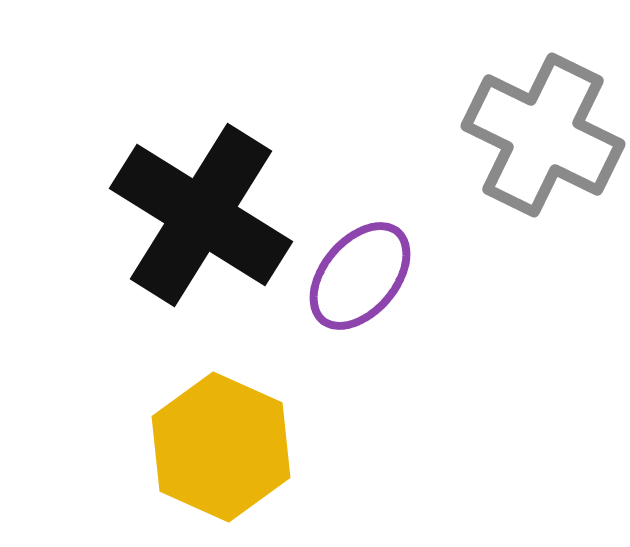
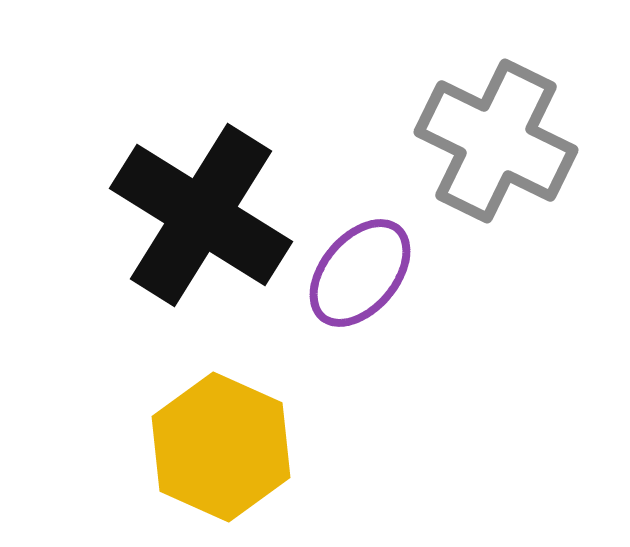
gray cross: moved 47 px left, 6 px down
purple ellipse: moved 3 px up
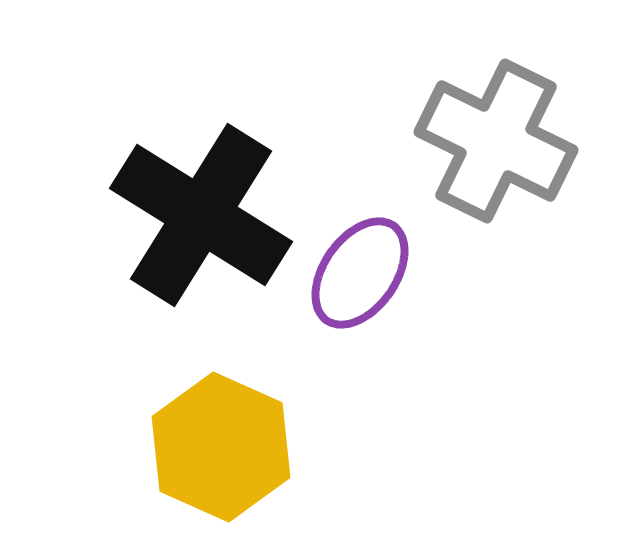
purple ellipse: rotated 5 degrees counterclockwise
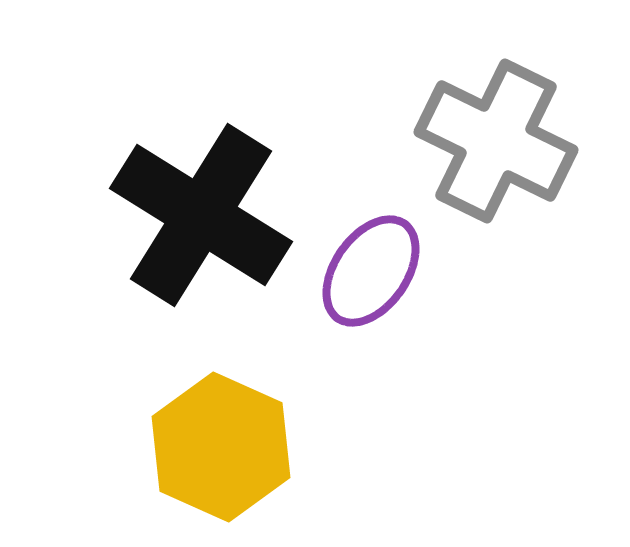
purple ellipse: moved 11 px right, 2 px up
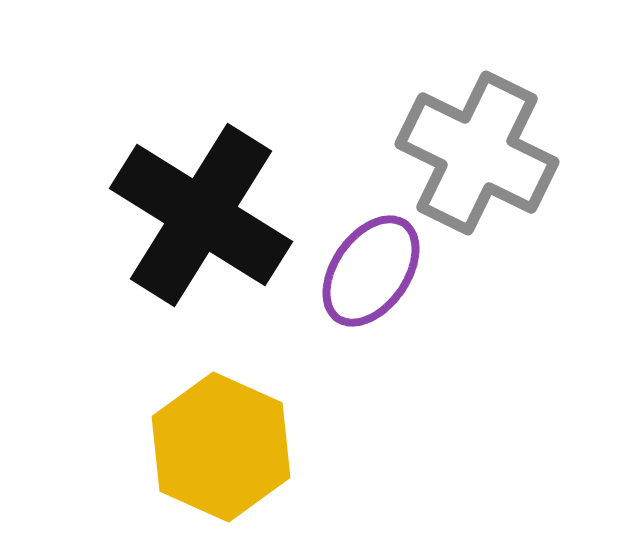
gray cross: moved 19 px left, 12 px down
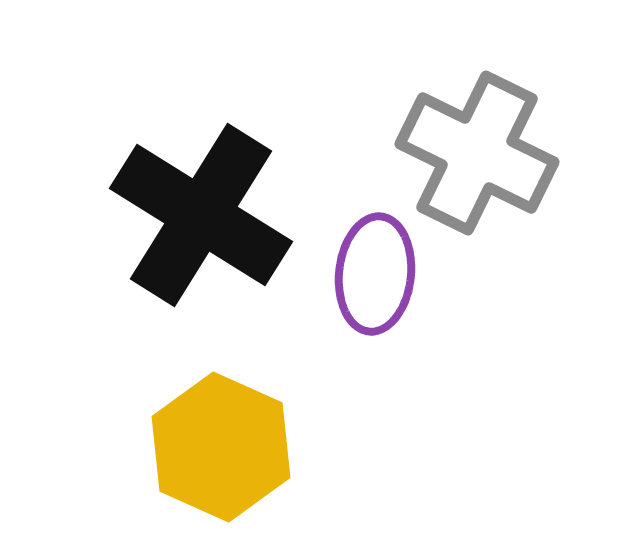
purple ellipse: moved 4 px right, 3 px down; rotated 29 degrees counterclockwise
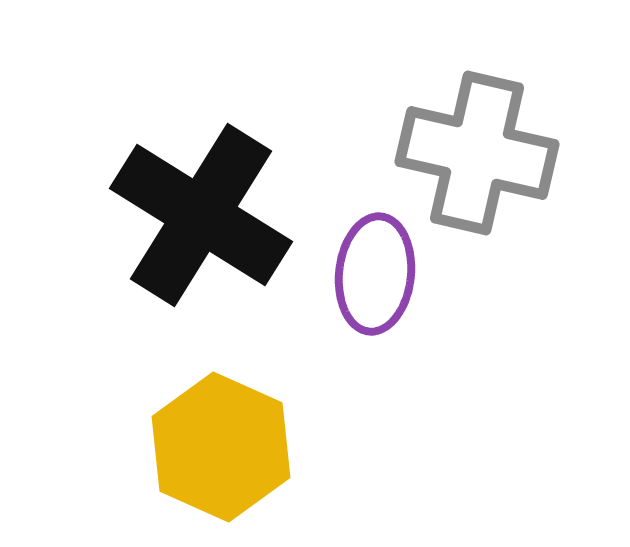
gray cross: rotated 13 degrees counterclockwise
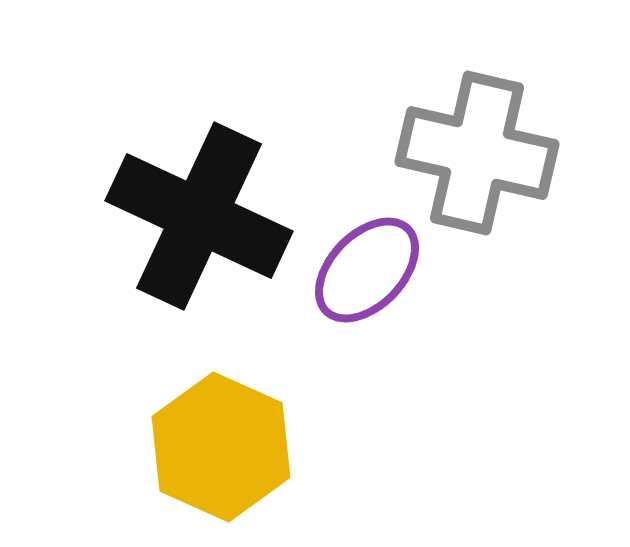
black cross: moved 2 px left, 1 px down; rotated 7 degrees counterclockwise
purple ellipse: moved 8 px left, 4 px up; rotated 38 degrees clockwise
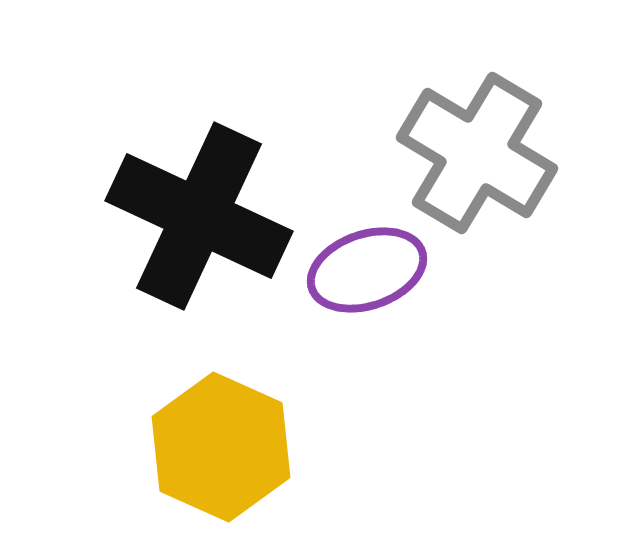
gray cross: rotated 18 degrees clockwise
purple ellipse: rotated 27 degrees clockwise
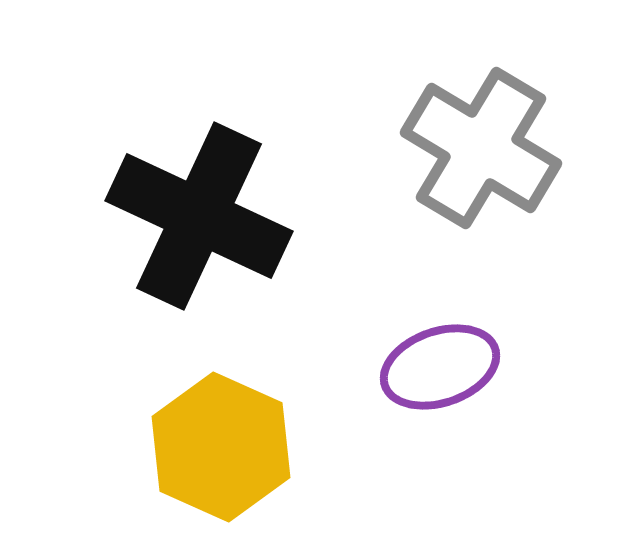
gray cross: moved 4 px right, 5 px up
purple ellipse: moved 73 px right, 97 px down
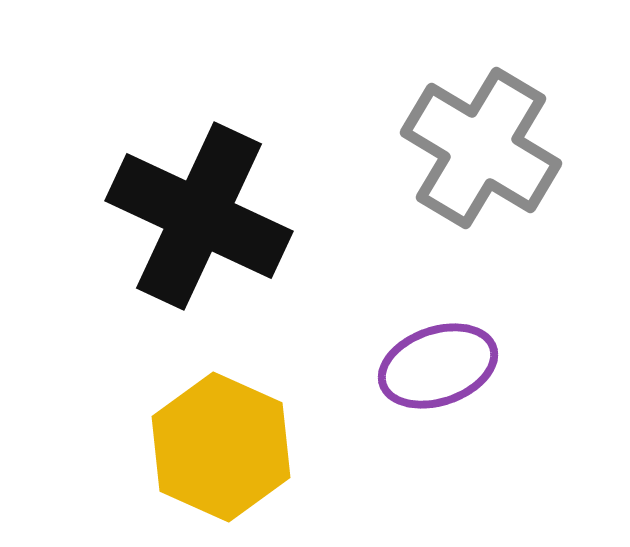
purple ellipse: moved 2 px left, 1 px up
